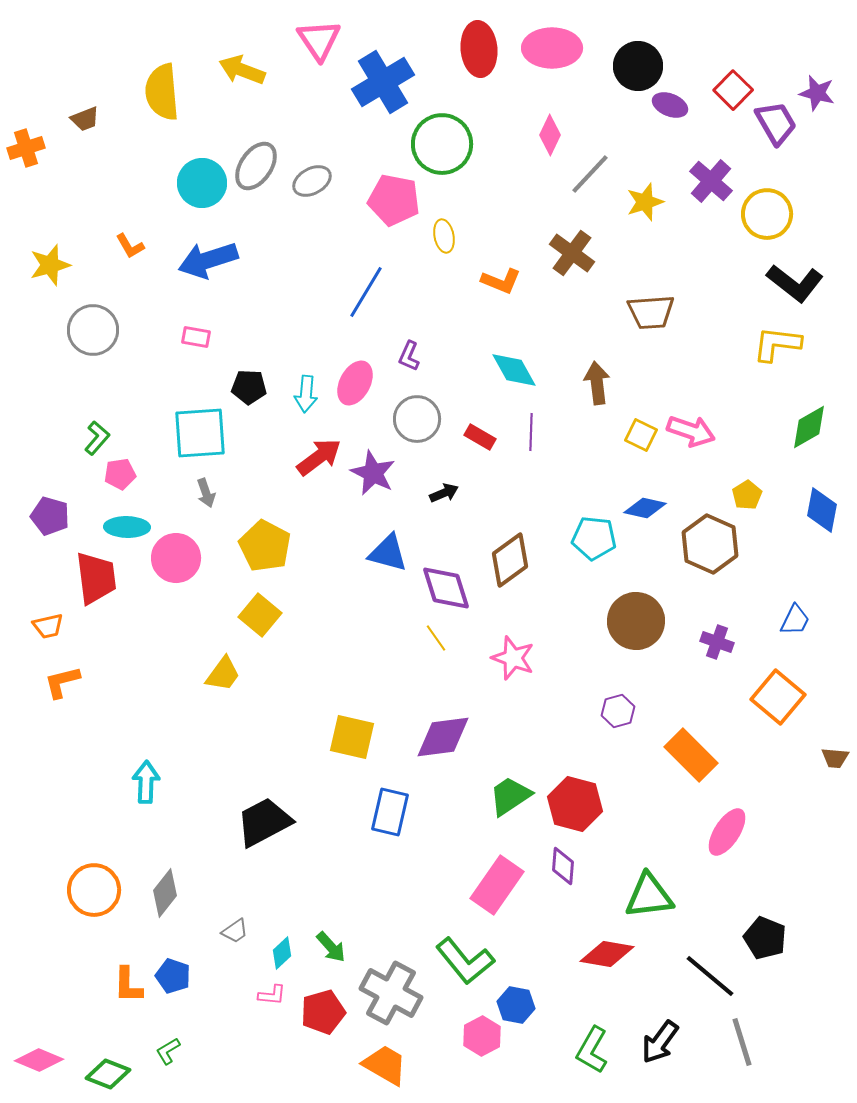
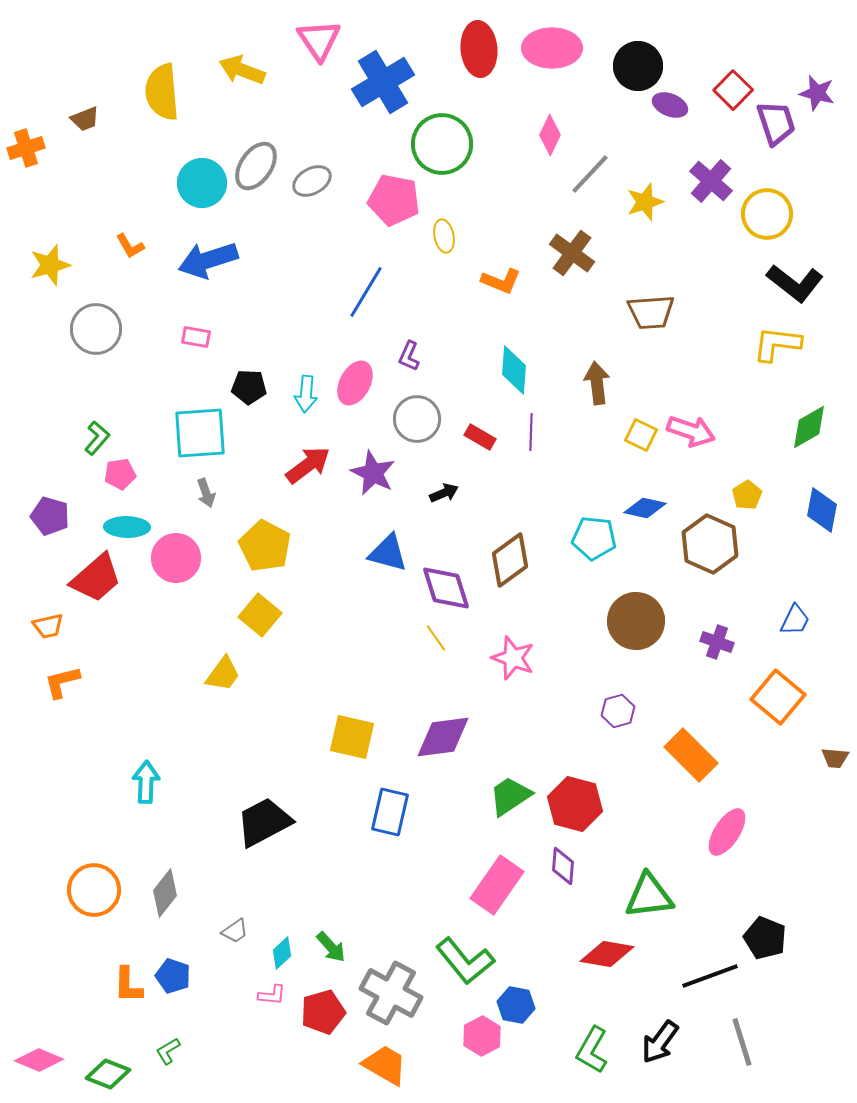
purple trapezoid at (776, 123): rotated 12 degrees clockwise
gray circle at (93, 330): moved 3 px right, 1 px up
cyan diamond at (514, 370): rotated 33 degrees clockwise
red arrow at (319, 457): moved 11 px left, 8 px down
red trapezoid at (96, 578): rotated 56 degrees clockwise
black line at (710, 976): rotated 60 degrees counterclockwise
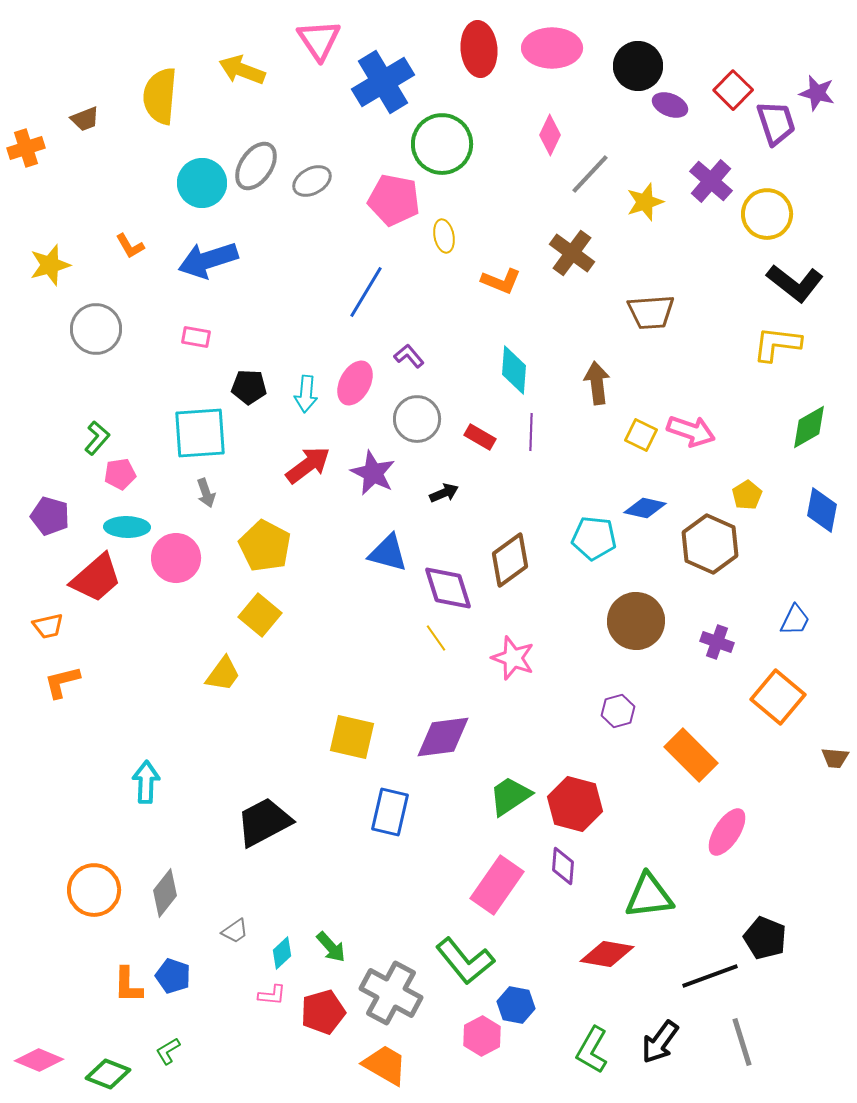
yellow semicircle at (162, 92): moved 2 px left, 4 px down; rotated 10 degrees clockwise
purple L-shape at (409, 356): rotated 116 degrees clockwise
purple diamond at (446, 588): moved 2 px right
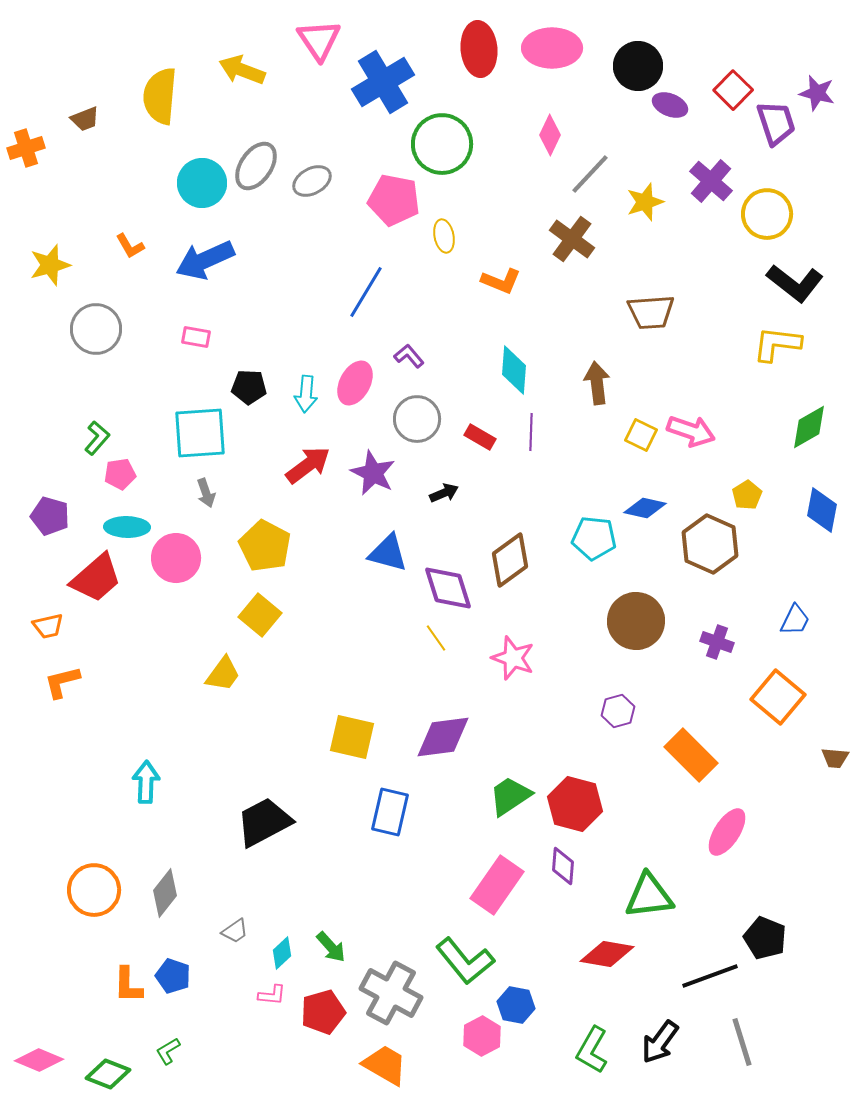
brown cross at (572, 253): moved 14 px up
blue arrow at (208, 260): moved 3 px left; rotated 6 degrees counterclockwise
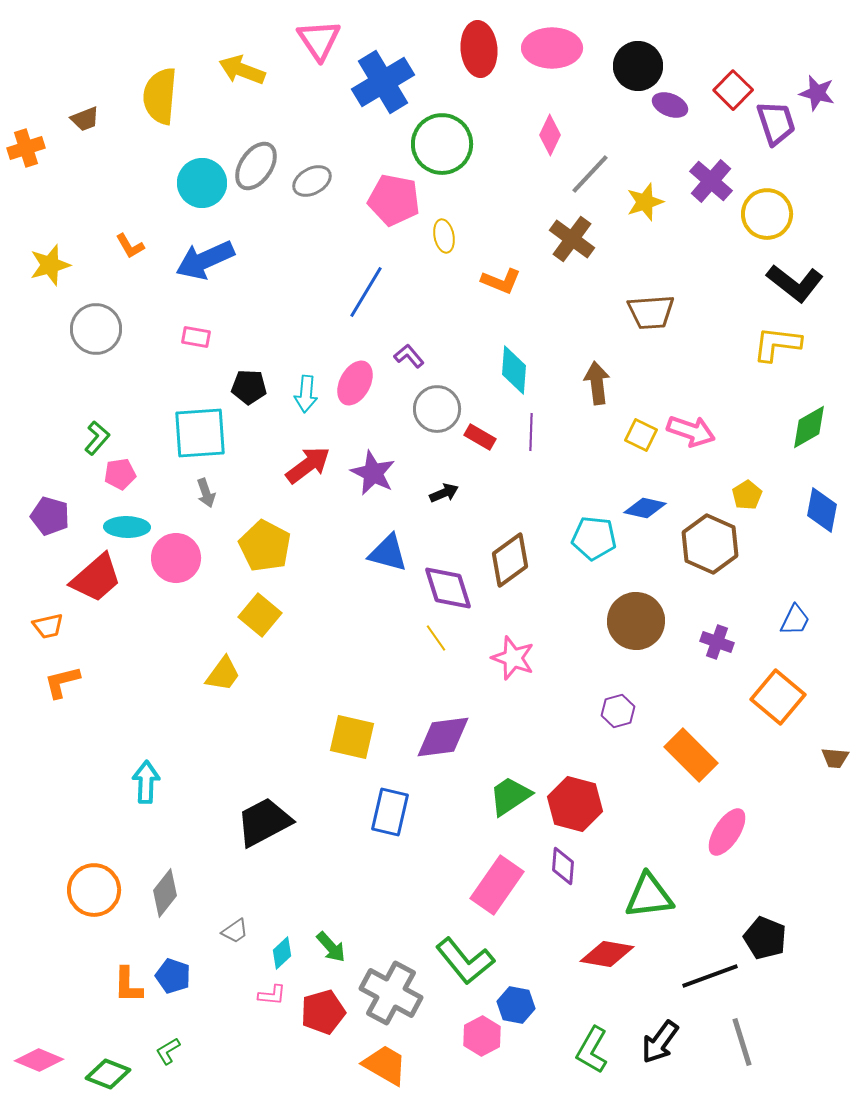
gray circle at (417, 419): moved 20 px right, 10 px up
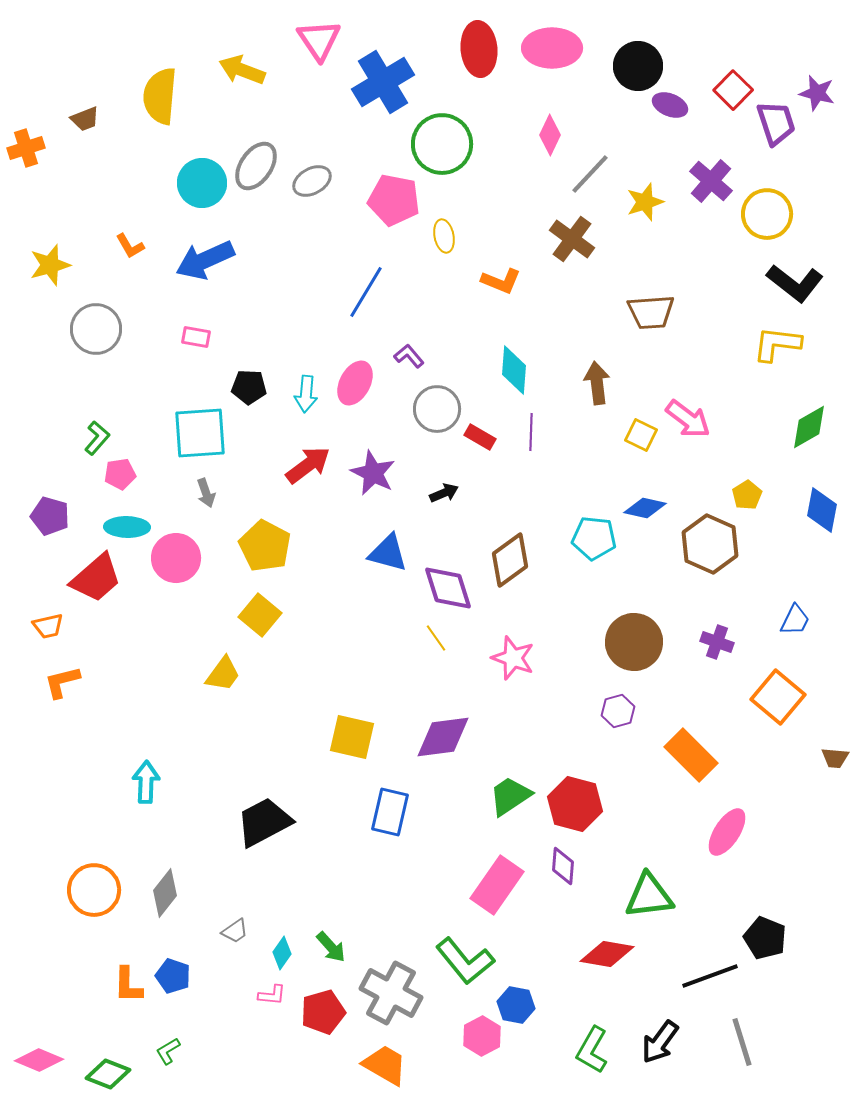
pink arrow at (691, 431): moved 3 px left, 12 px up; rotated 18 degrees clockwise
brown circle at (636, 621): moved 2 px left, 21 px down
cyan diamond at (282, 953): rotated 12 degrees counterclockwise
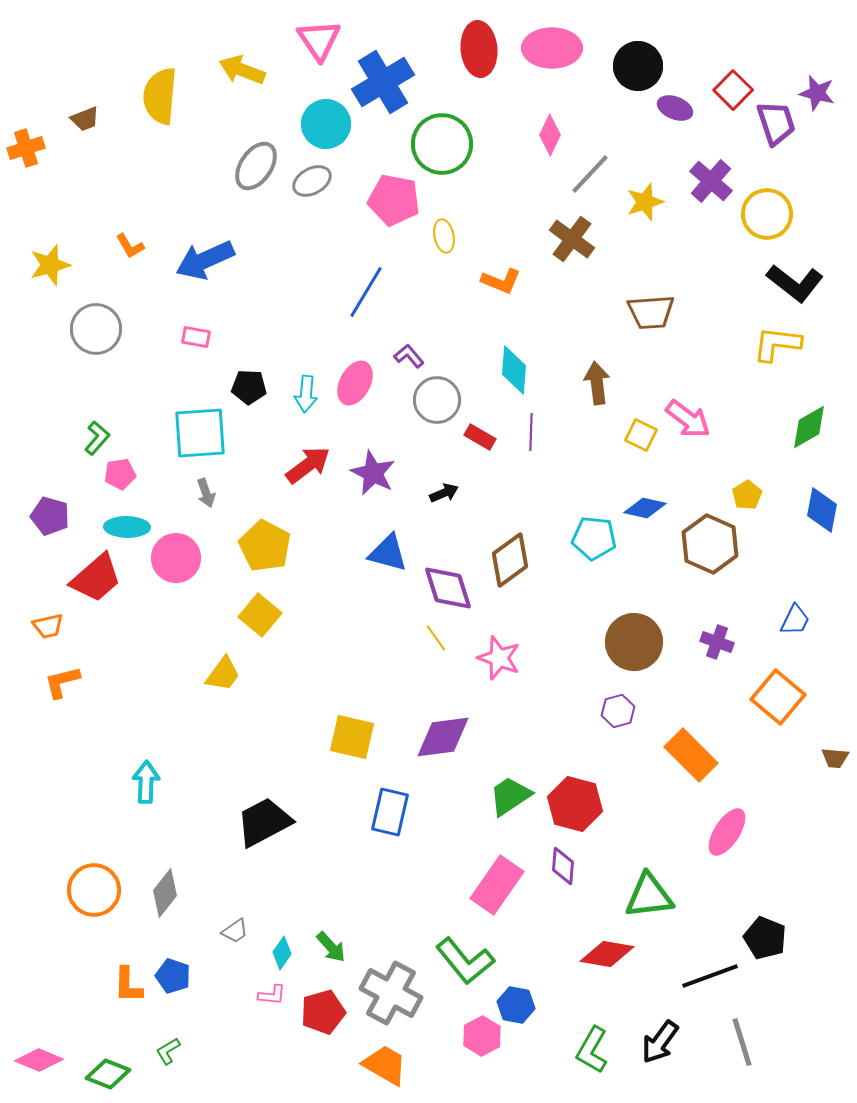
purple ellipse at (670, 105): moved 5 px right, 3 px down
cyan circle at (202, 183): moved 124 px right, 59 px up
gray circle at (437, 409): moved 9 px up
pink star at (513, 658): moved 14 px left
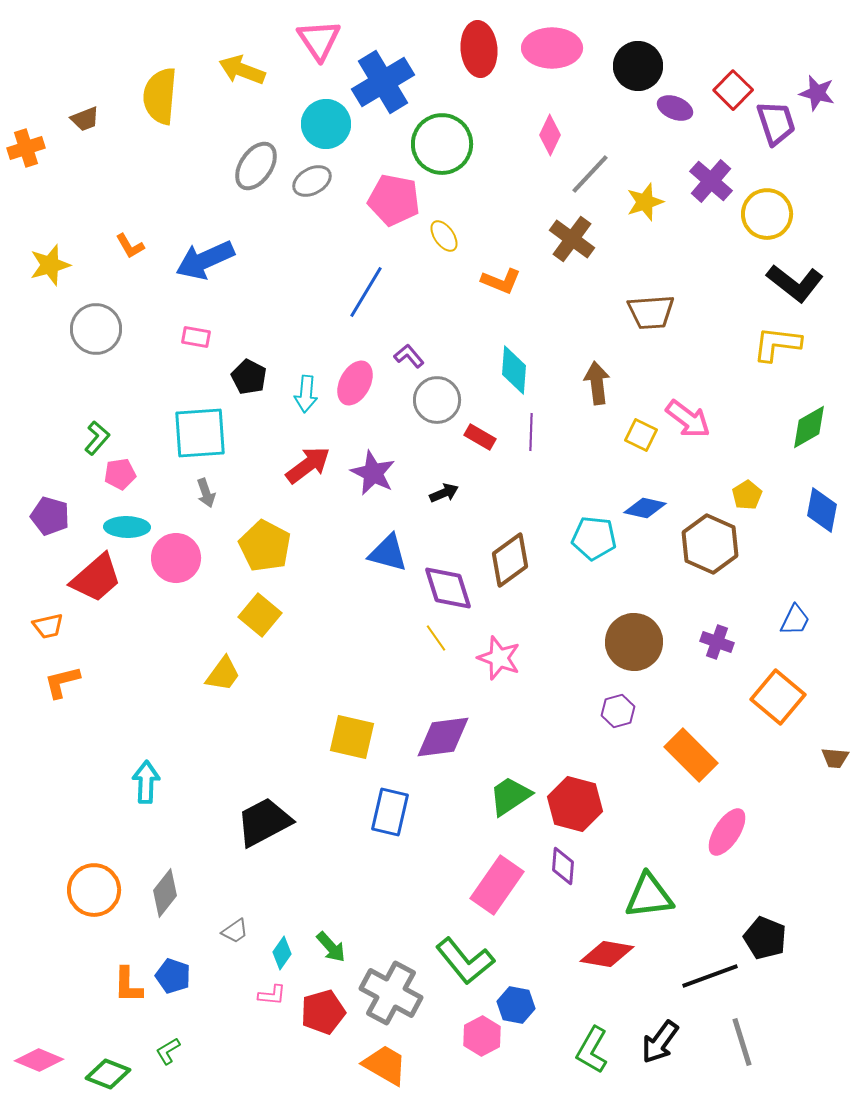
yellow ellipse at (444, 236): rotated 24 degrees counterclockwise
black pentagon at (249, 387): moved 10 px up; rotated 24 degrees clockwise
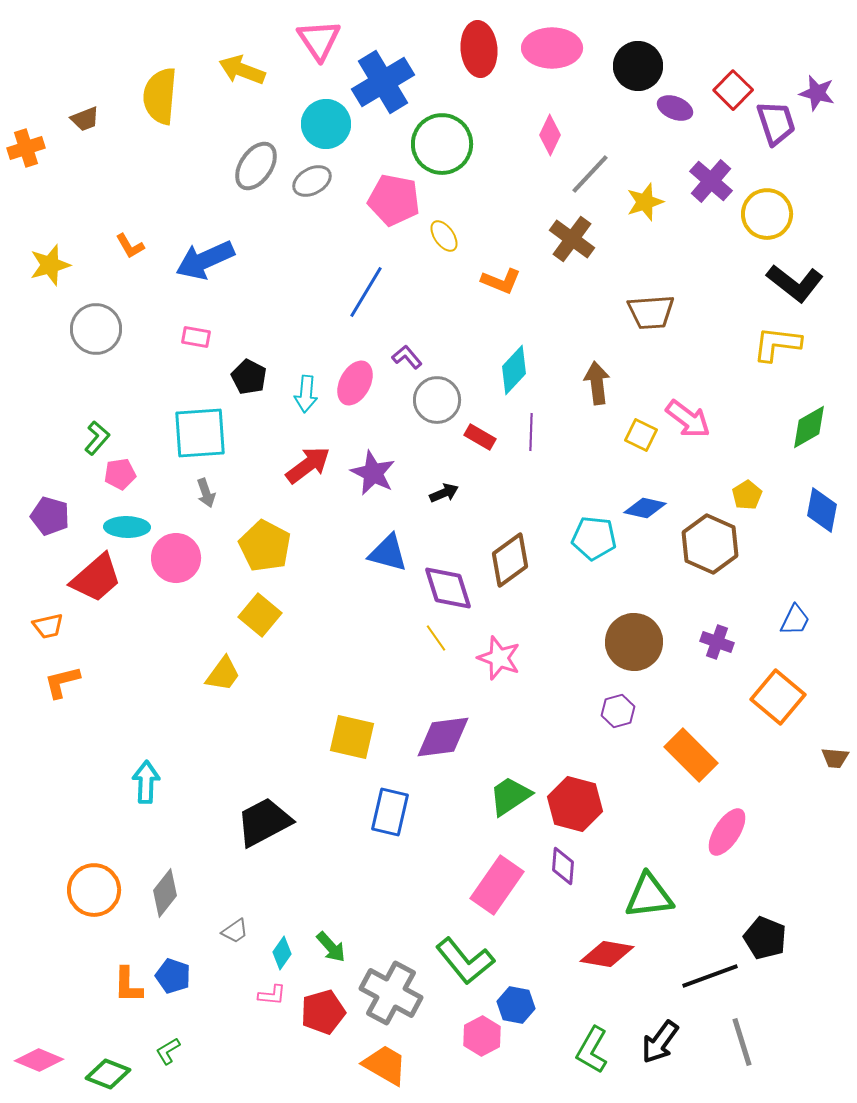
purple L-shape at (409, 356): moved 2 px left, 1 px down
cyan diamond at (514, 370): rotated 39 degrees clockwise
